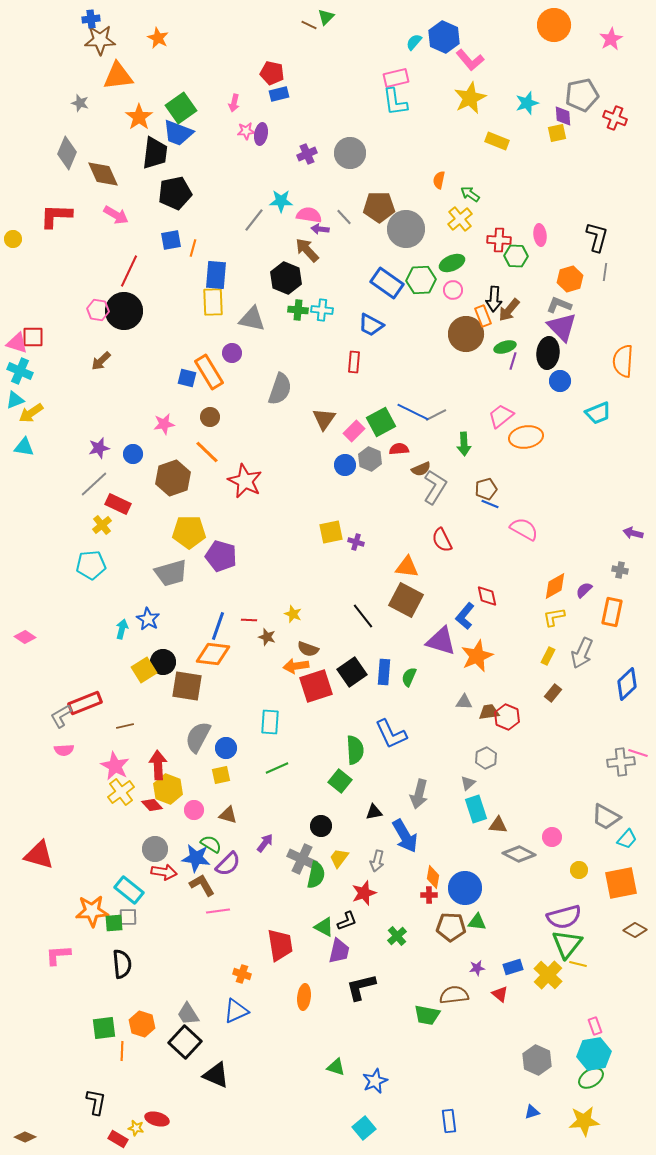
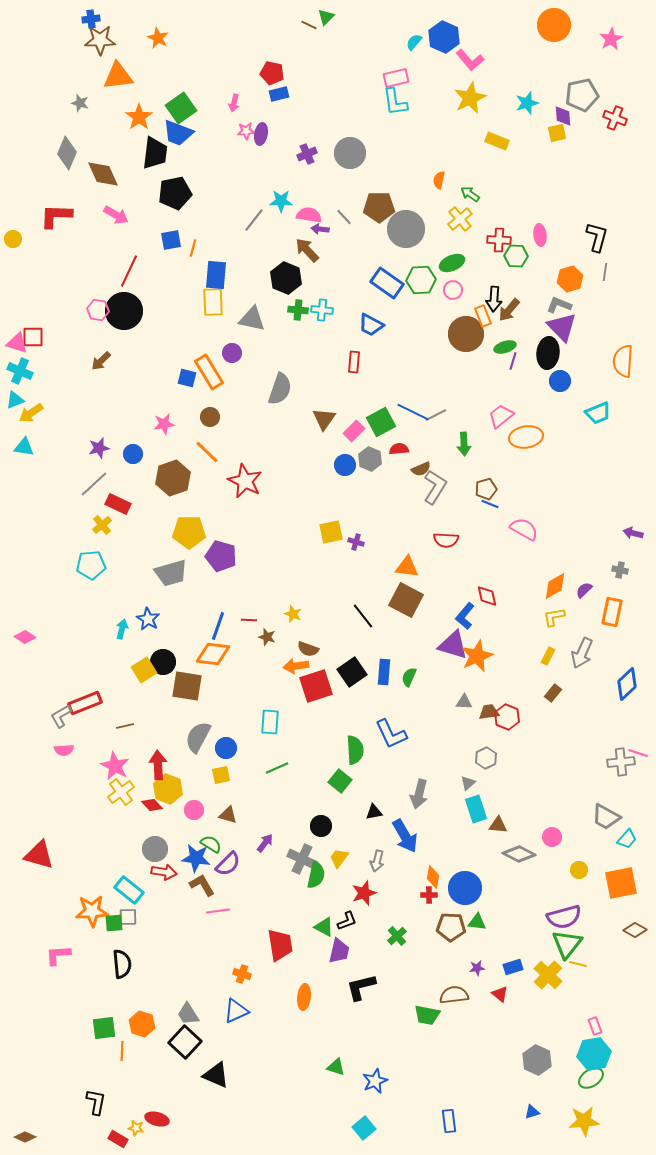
red semicircle at (442, 540): moved 4 px right; rotated 60 degrees counterclockwise
purple triangle at (441, 641): moved 12 px right, 4 px down
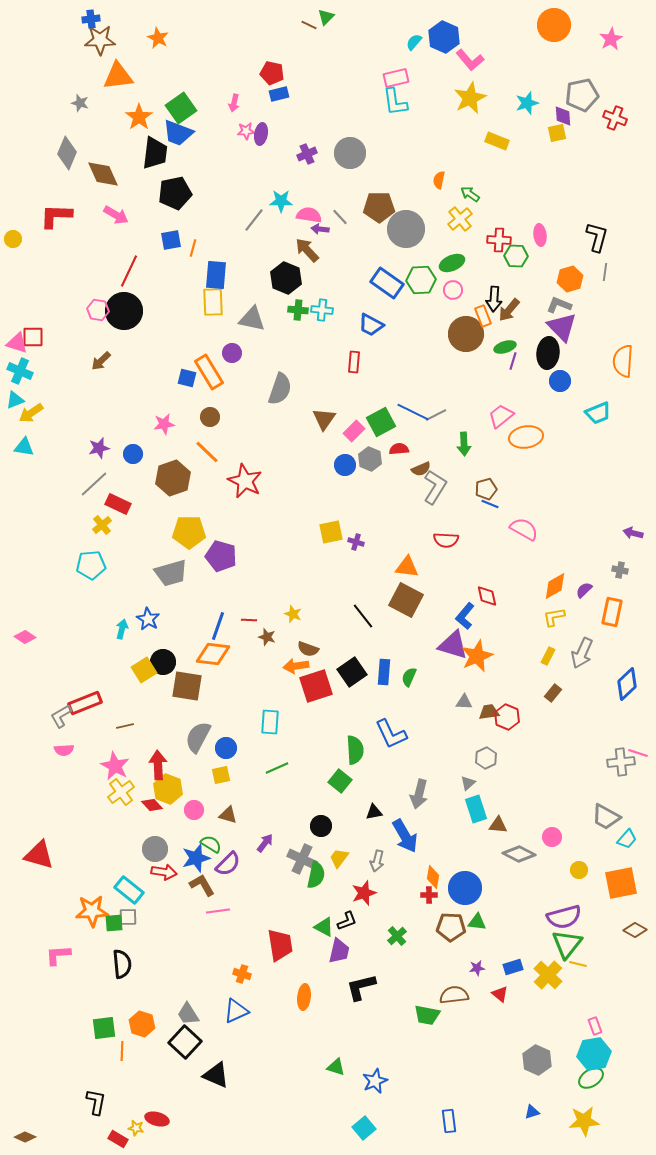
gray line at (344, 217): moved 4 px left
blue star at (196, 858): rotated 24 degrees counterclockwise
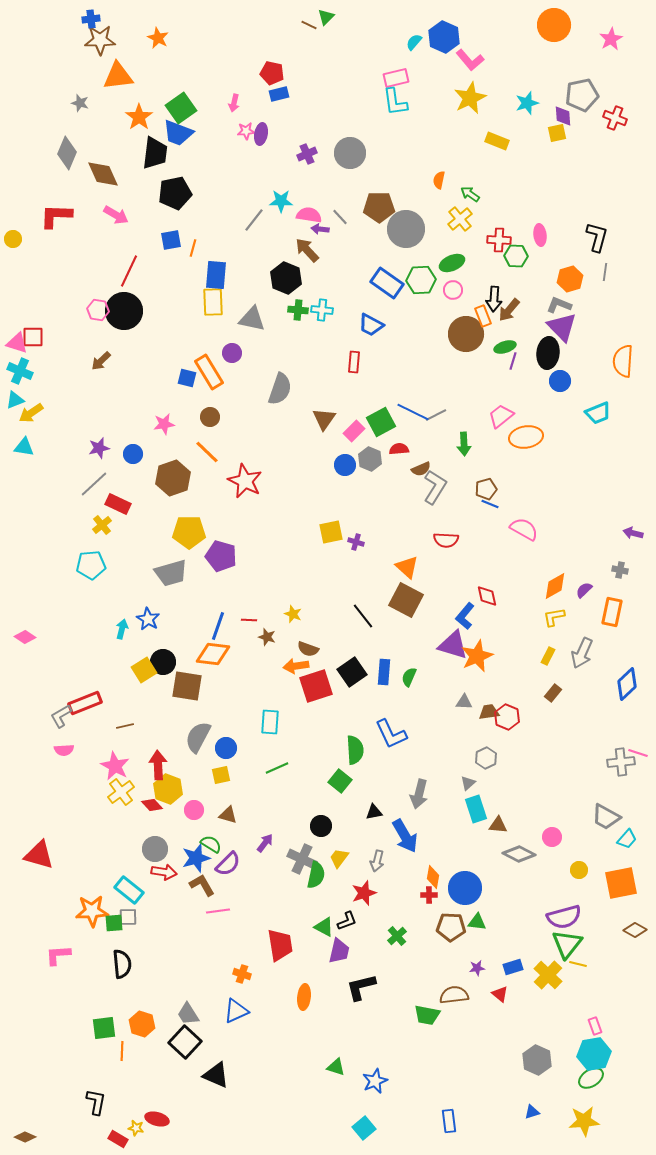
orange triangle at (407, 567): rotated 35 degrees clockwise
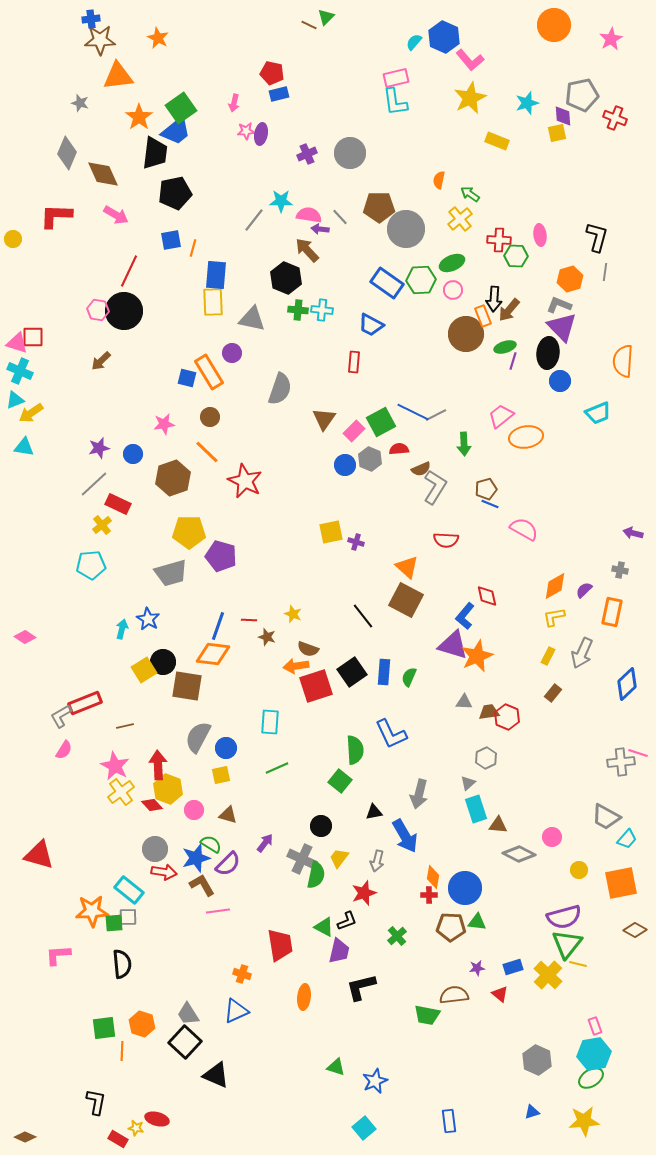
blue trapezoid at (178, 133): moved 2 px left, 2 px up; rotated 60 degrees counterclockwise
pink semicircle at (64, 750): rotated 54 degrees counterclockwise
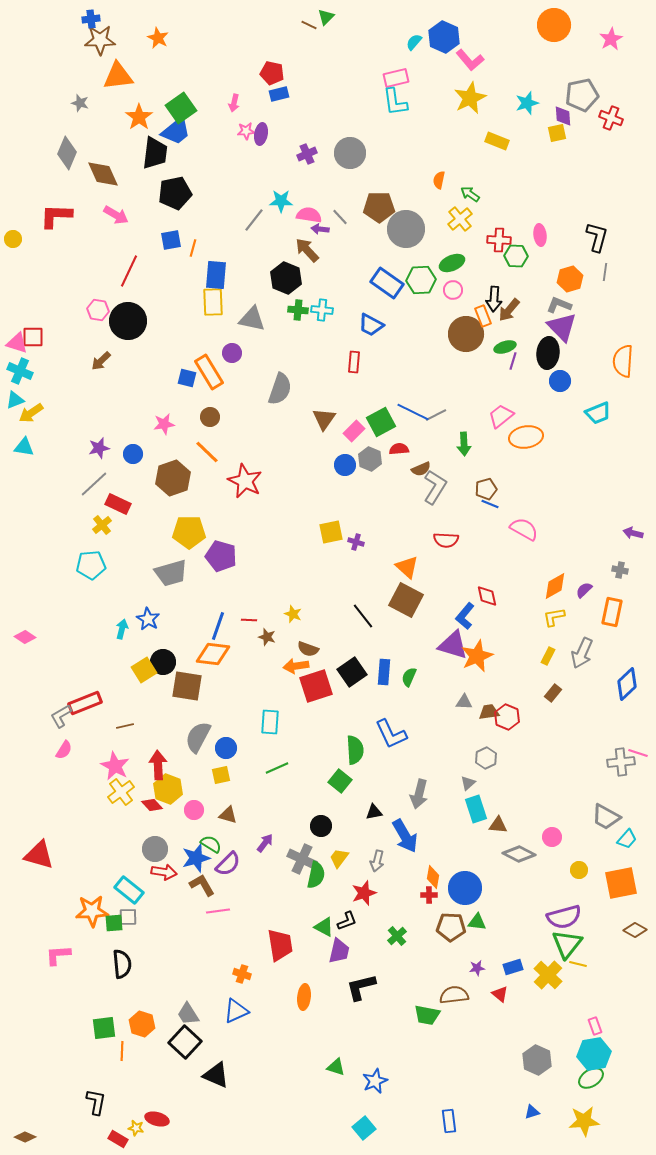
red cross at (615, 118): moved 4 px left
black circle at (124, 311): moved 4 px right, 10 px down
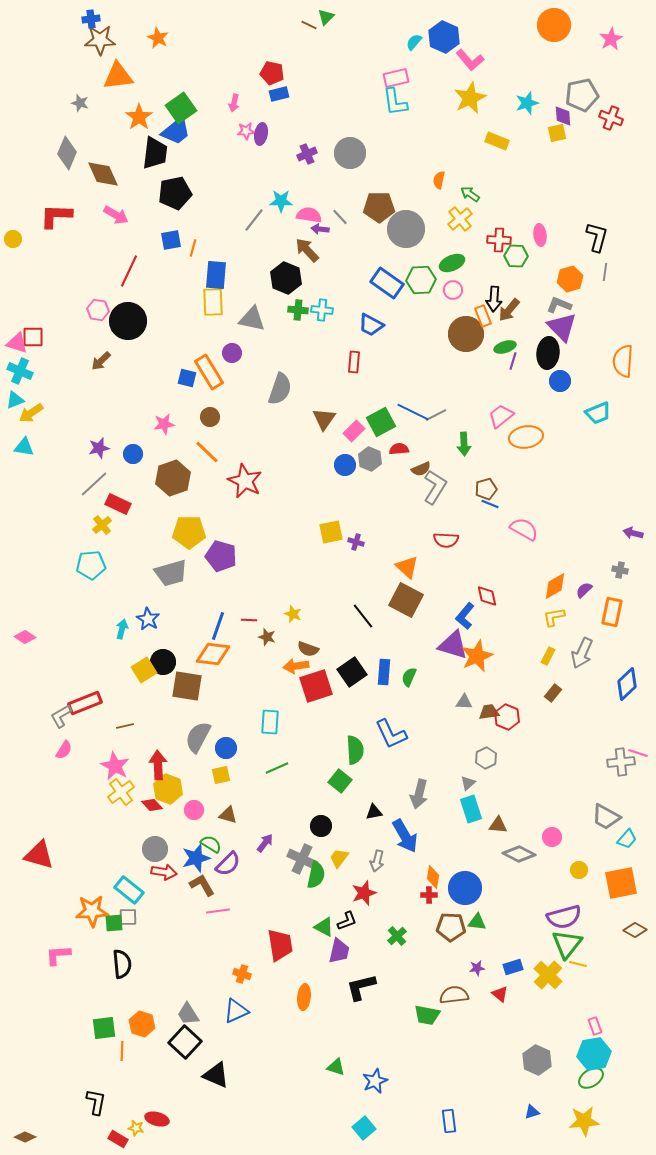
cyan rectangle at (476, 809): moved 5 px left
